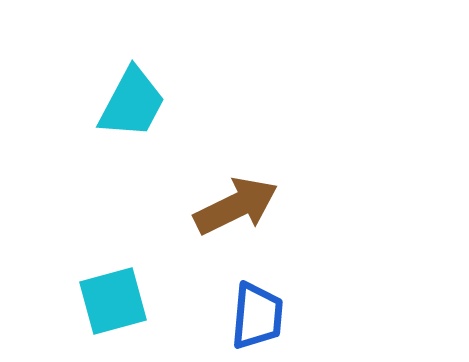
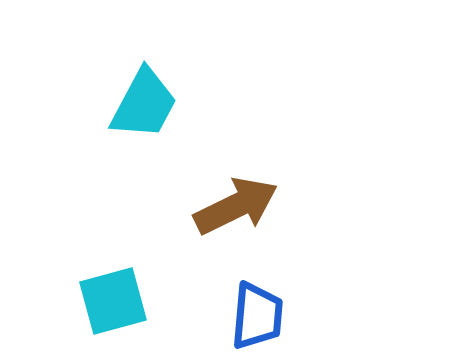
cyan trapezoid: moved 12 px right, 1 px down
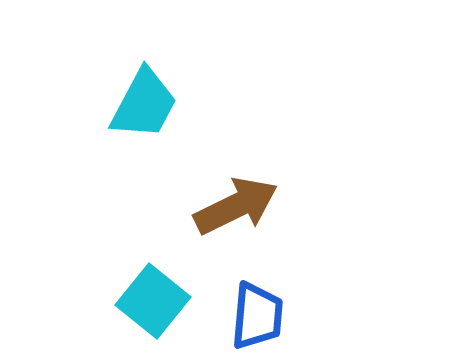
cyan square: moved 40 px right; rotated 36 degrees counterclockwise
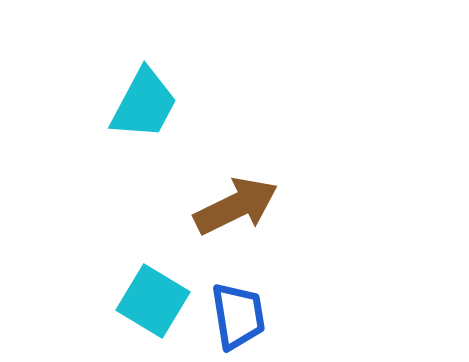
cyan square: rotated 8 degrees counterclockwise
blue trapezoid: moved 19 px left; rotated 14 degrees counterclockwise
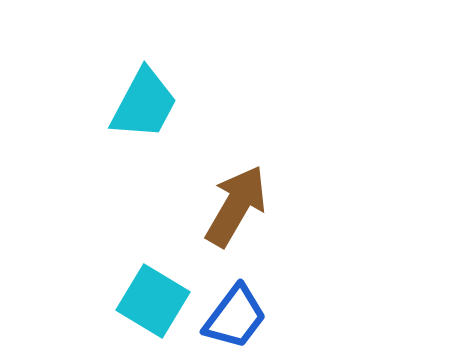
brown arrow: rotated 34 degrees counterclockwise
blue trapezoid: moved 3 px left, 1 px down; rotated 46 degrees clockwise
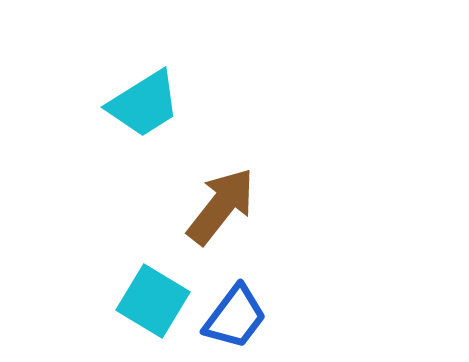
cyan trapezoid: rotated 30 degrees clockwise
brown arrow: moved 15 px left; rotated 8 degrees clockwise
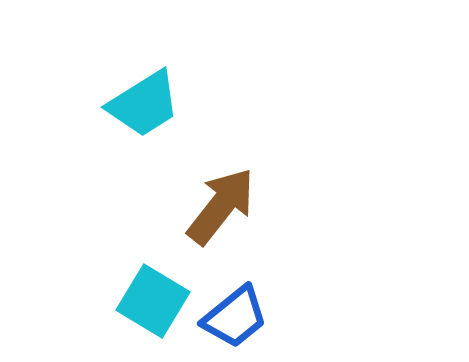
blue trapezoid: rotated 14 degrees clockwise
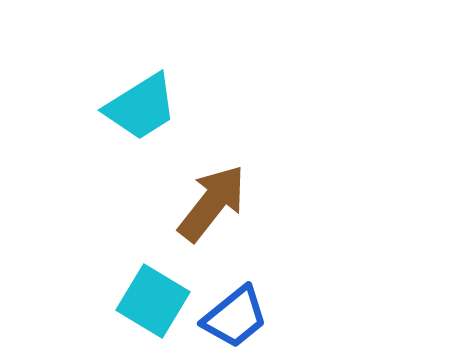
cyan trapezoid: moved 3 px left, 3 px down
brown arrow: moved 9 px left, 3 px up
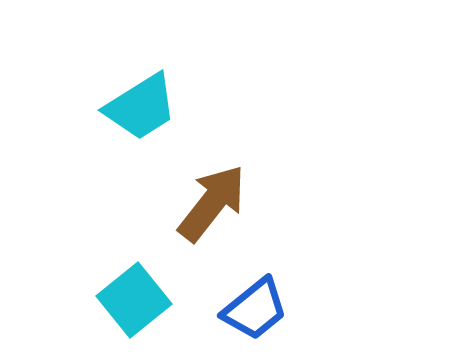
cyan square: moved 19 px left, 1 px up; rotated 20 degrees clockwise
blue trapezoid: moved 20 px right, 8 px up
